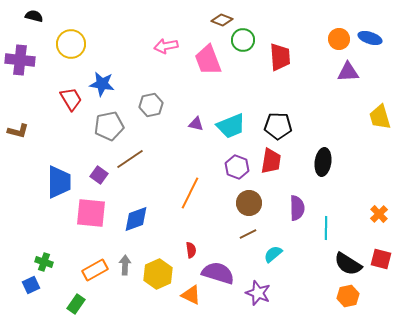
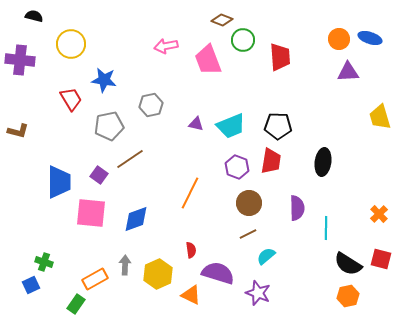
blue star at (102, 84): moved 2 px right, 4 px up
cyan semicircle at (273, 254): moved 7 px left, 2 px down
orange rectangle at (95, 270): moved 9 px down
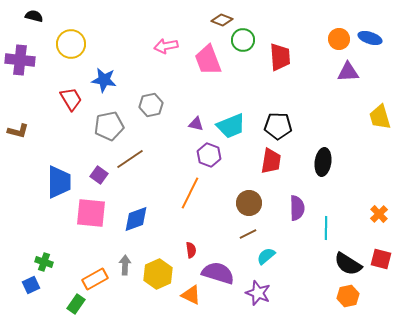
purple hexagon at (237, 167): moved 28 px left, 12 px up
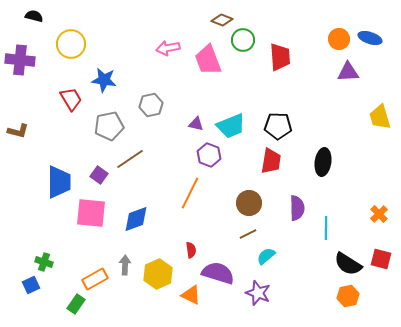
pink arrow at (166, 46): moved 2 px right, 2 px down
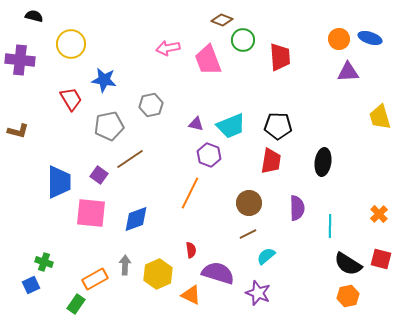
cyan line at (326, 228): moved 4 px right, 2 px up
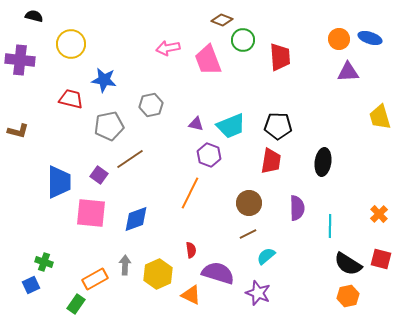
red trapezoid at (71, 99): rotated 45 degrees counterclockwise
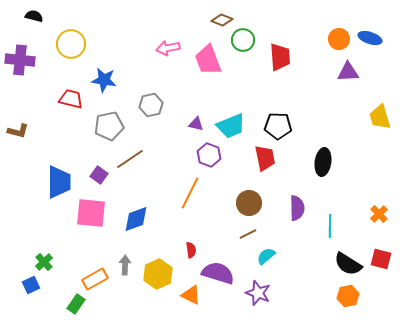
red trapezoid at (271, 161): moved 6 px left, 3 px up; rotated 20 degrees counterclockwise
green cross at (44, 262): rotated 30 degrees clockwise
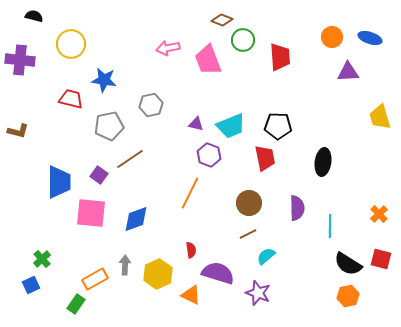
orange circle at (339, 39): moved 7 px left, 2 px up
green cross at (44, 262): moved 2 px left, 3 px up
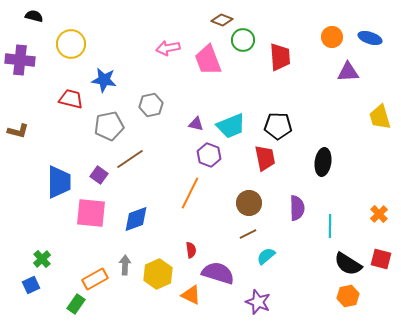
purple star at (258, 293): moved 9 px down
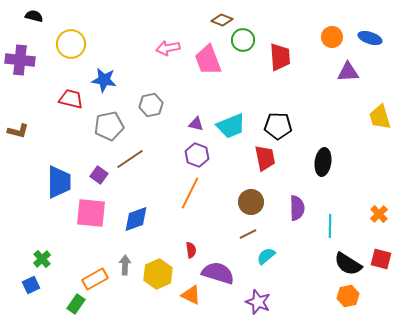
purple hexagon at (209, 155): moved 12 px left
brown circle at (249, 203): moved 2 px right, 1 px up
